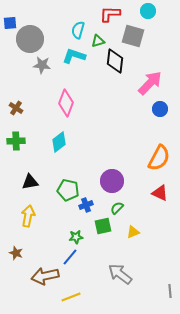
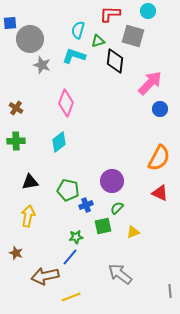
gray star: rotated 12 degrees clockwise
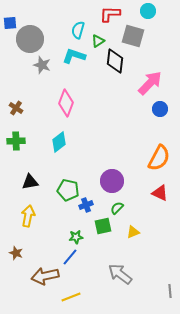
green triangle: rotated 16 degrees counterclockwise
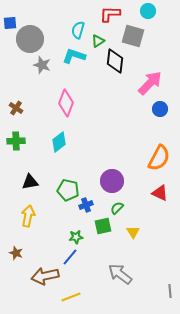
yellow triangle: rotated 40 degrees counterclockwise
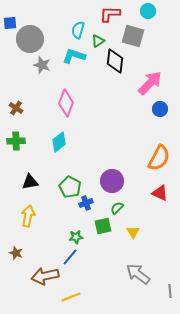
green pentagon: moved 2 px right, 3 px up; rotated 15 degrees clockwise
blue cross: moved 2 px up
gray arrow: moved 18 px right
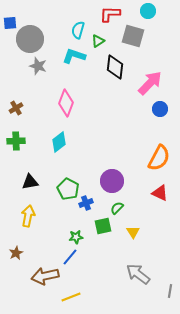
black diamond: moved 6 px down
gray star: moved 4 px left, 1 px down
brown cross: rotated 24 degrees clockwise
green pentagon: moved 2 px left, 2 px down
brown star: rotated 24 degrees clockwise
gray line: rotated 16 degrees clockwise
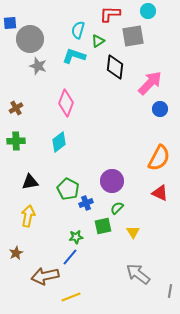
gray square: rotated 25 degrees counterclockwise
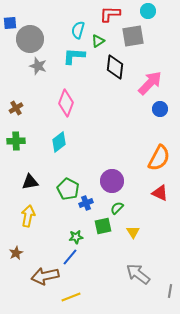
cyan L-shape: rotated 15 degrees counterclockwise
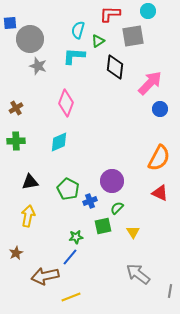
cyan diamond: rotated 15 degrees clockwise
blue cross: moved 4 px right, 2 px up
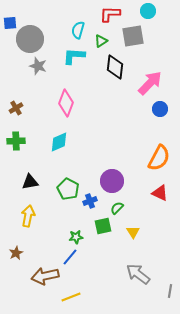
green triangle: moved 3 px right
